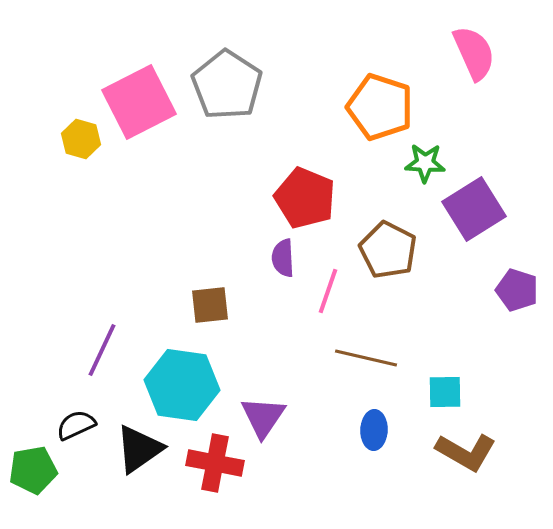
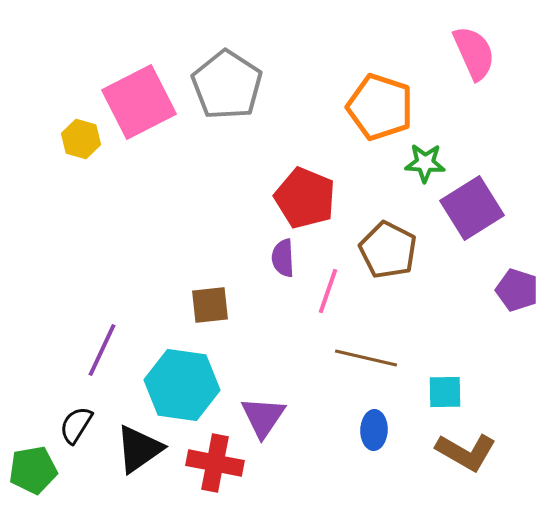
purple square: moved 2 px left, 1 px up
black semicircle: rotated 33 degrees counterclockwise
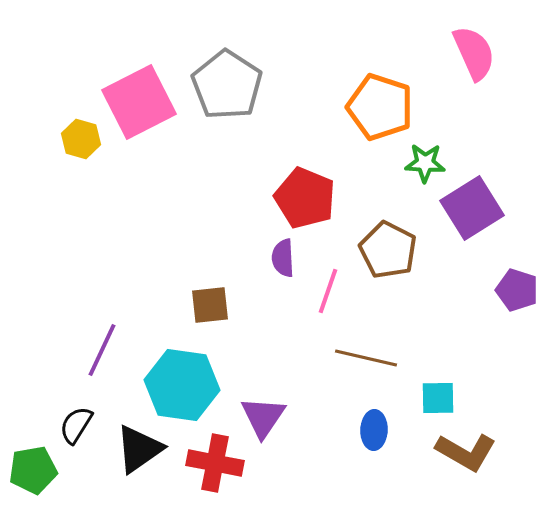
cyan square: moved 7 px left, 6 px down
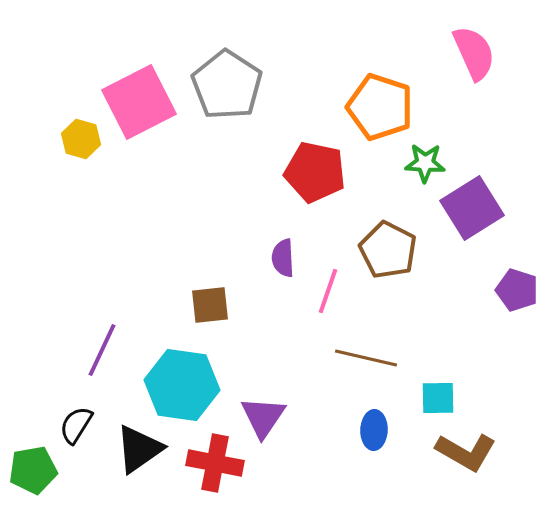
red pentagon: moved 10 px right, 26 px up; rotated 10 degrees counterclockwise
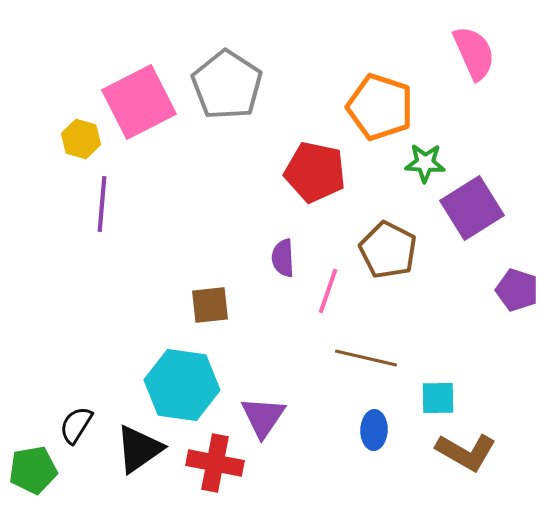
purple line: moved 146 px up; rotated 20 degrees counterclockwise
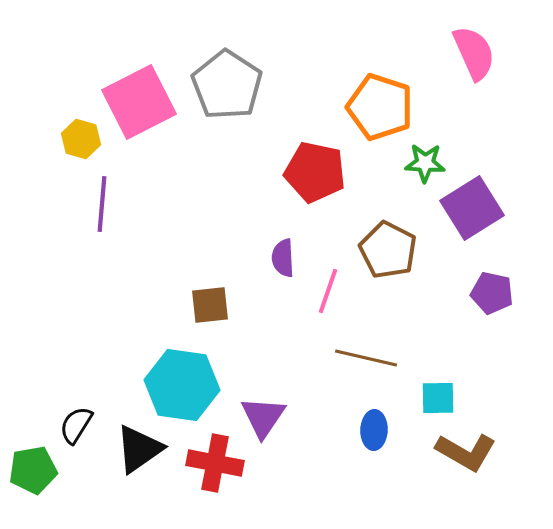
purple pentagon: moved 25 px left, 3 px down; rotated 6 degrees counterclockwise
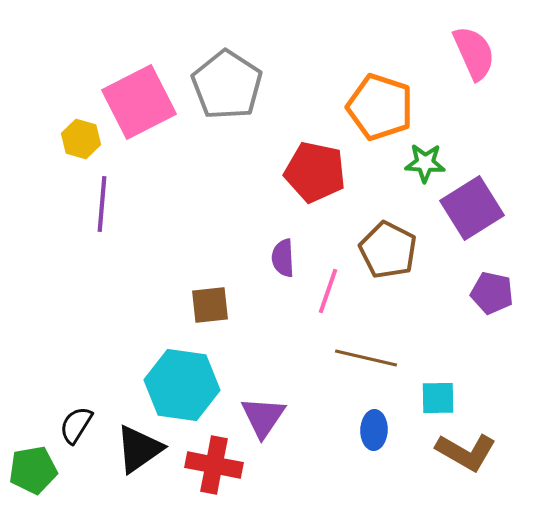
red cross: moved 1 px left, 2 px down
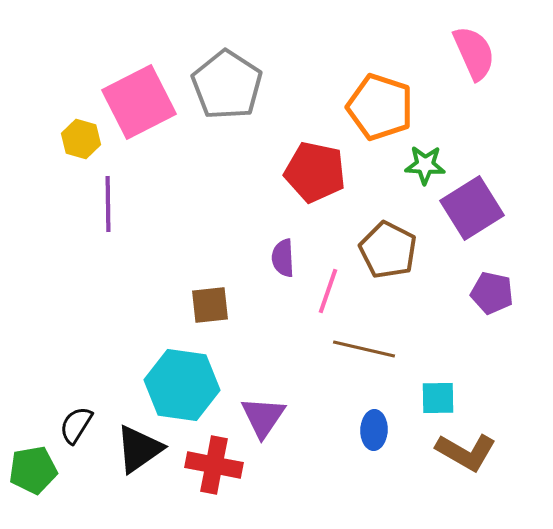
green star: moved 2 px down
purple line: moved 6 px right; rotated 6 degrees counterclockwise
brown line: moved 2 px left, 9 px up
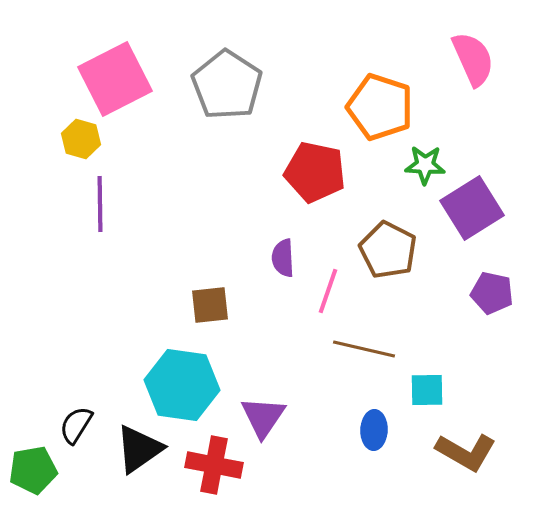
pink semicircle: moved 1 px left, 6 px down
pink square: moved 24 px left, 23 px up
purple line: moved 8 px left
cyan square: moved 11 px left, 8 px up
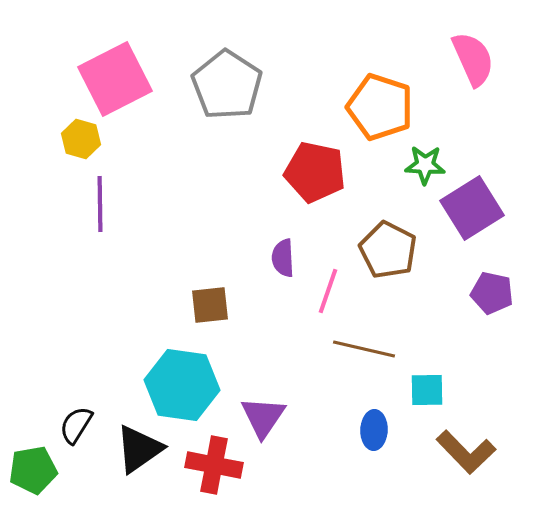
brown L-shape: rotated 16 degrees clockwise
